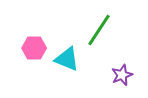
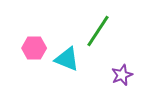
green line: moved 1 px left, 1 px down
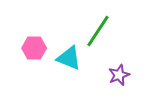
cyan triangle: moved 2 px right, 1 px up
purple star: moved 3 px left
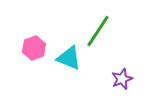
pink hexagon: rotated 20 degrees counterclockwise
purple star: moved 3 px right, 4 px down
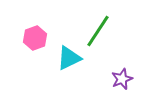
pink hexagon: moved 1 px right, 10 px up
cyan triangle: rotated 48 degrees counterclockwise
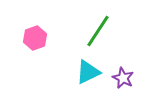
cyan triangle: moved 19 px right, 14 px down
purple star: moved 1 px right, 1 px up; rotated 25 degrees counterclockwise
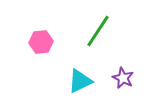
pink hexagon: moved 6 px right, 4 px down; rotated 15 degrees clockwise
cyan triangle: moved 8 px left, 9 px down
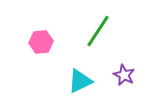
purple star: moved 1 px right, 3 px up
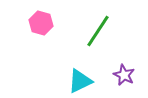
pink hexagon: moved 19 px up; rotated 20 degrees clockwise
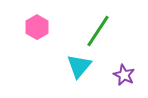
pink hexagon: moved 4 px left, 4 px down; rotated 15 degrees clockwise
cyan triangle: moved 1 px left, 15 px up; rotated 24 degrees counterclockwise
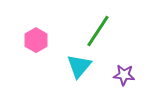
pink hexagon: moved 1 px left, 13 px down
purple star: rotated 20 degrees counterclockwise
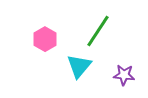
pink hexagon: moved 9 px right, 1 px up
